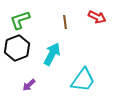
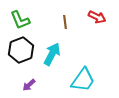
green L-shape: rotated 95 degrees counterclockwise
black hexagon: moved 4 px right, 2 px down
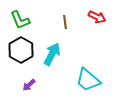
black hexagon: rotated 10 degrees counterclockwise
cyan trapezoid: moved 5 px right; rotated 96 degrees clockwise
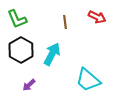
green L-shape: moved 3 px left, 1 px up
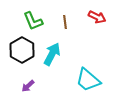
green L-shape: moved 16 px right, 2 px down
black hexagon: moved 1 px right
purple arrow: moved 1 px left, 1 px down
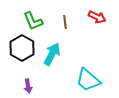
black hexagon: moved 2 px up
purple arrow: rotated 56 degrees counterclockwise
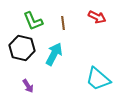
brown line: moved 2 px left, 1 px down
black hexagon: rotated 15 degrees counterclockwise
cyan arrow: moved 2 px right
cyan trapezoid: moved 10 px right, 1 px up
purple arrow: rotated 24 degrees counterclockwise
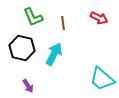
red arrow: moved 2 px right, 1 px down
green L-shape: moved 4 px up
cyan trapezoid: moved 4 px right
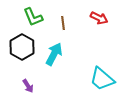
black hexagon: moved 1 px up; rotated 15 degrees clockwise
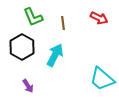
cyan arrow: moved 1 px right, 1 px down
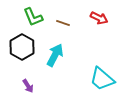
brown line: rotated 64 degrees counterclockwise
